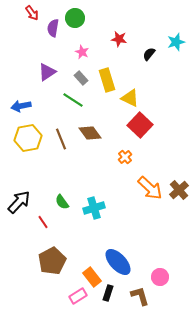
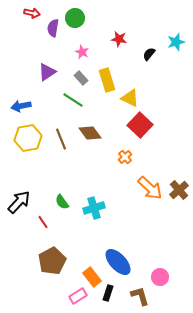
red arrow: rotated 42 degrees counterclockwise
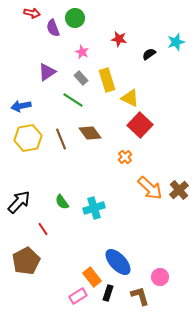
purple semicircle: rotated 30 degrees counterclockwise
black semicircle: rotated 16 degrees clockwise
red line: moved 7 px down
brown pentagon: moved 26 px left
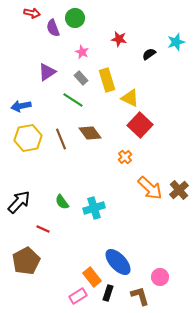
red line: rotated 32 degrees counterclockwise
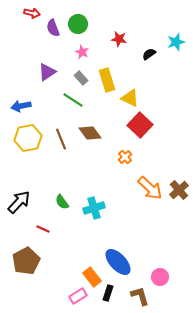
green circle: moved 3 px right, 6 px down
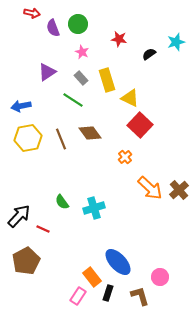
black arrow: moved 14 px down
pink rectangle: rotated 24 degrees counterclockwise
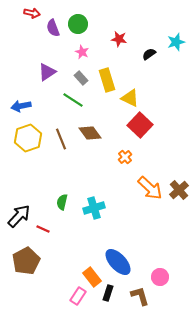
yellow hexagon: rotated 8 degrees counterclockwise
green semicircle: rotated 49 degrees clockwise
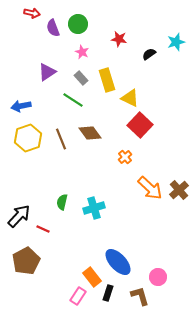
pink circle: moved 2 px left
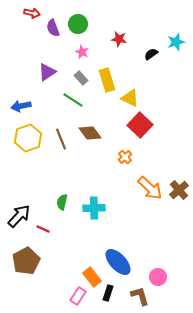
black semicircle: moved 2 px right
cyan cross: rotated 15 degrees clockwise
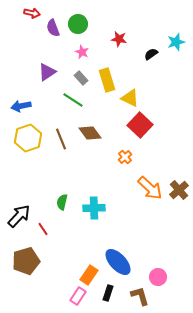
red line: rotated 32 degrees clockwise
brown pentagon: rotated 12 degrees clockwise
orange rectangle: moved 3 px left, 2 px up; rotated 72 degrees clockwise
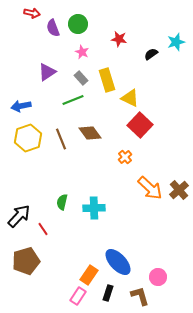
green line: rotated 55 degrees counterclockwise
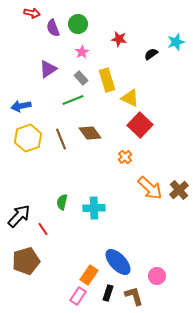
pink star: rotated 16 degrees clockwise
purple triangle: moved 1 px right, 3 px up
pink circle: moved 1 px left, 1 px up
brown L-shape: moved 6 px left
